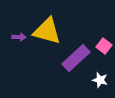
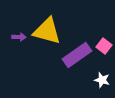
purple rectangle: moved 1 px right, 3 px up; rotated 8 degrees clockwise
white star: moved 2 px right
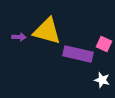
pink square: moved 2 px up; rotated 14 degrees counterclockwise
purple rectangle: moved 1 px right, 1 px up; rotated 48 degrees clockwise
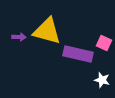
pink square: moved 1 px up
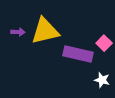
yellow triangle: moved 2 px left; rotated 28 degrees counterclockwise
purple arrow: moved 1 px left, 5 px up
pink square: rotated 21 degrees clockwise
